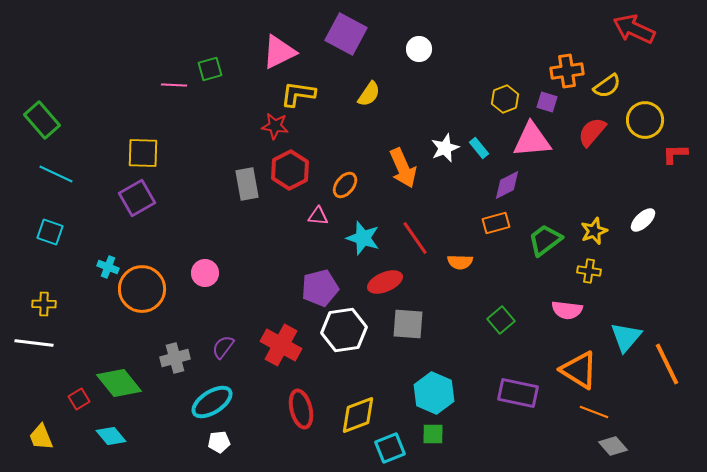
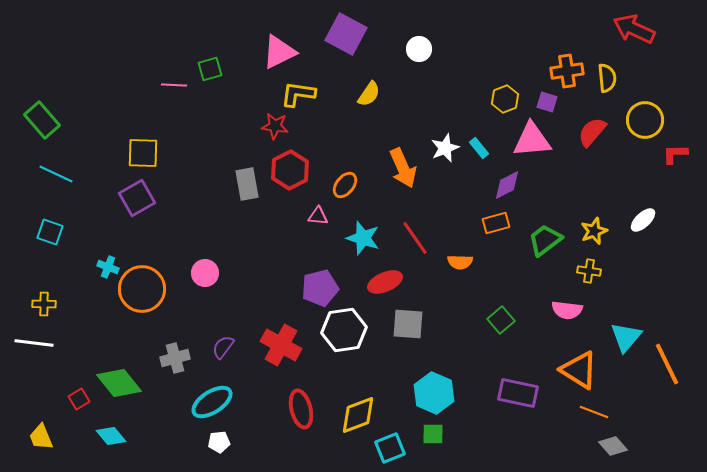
yellow semicircle at (607, 86): moved 8 px up; rotated 60 degrees counterclockwise
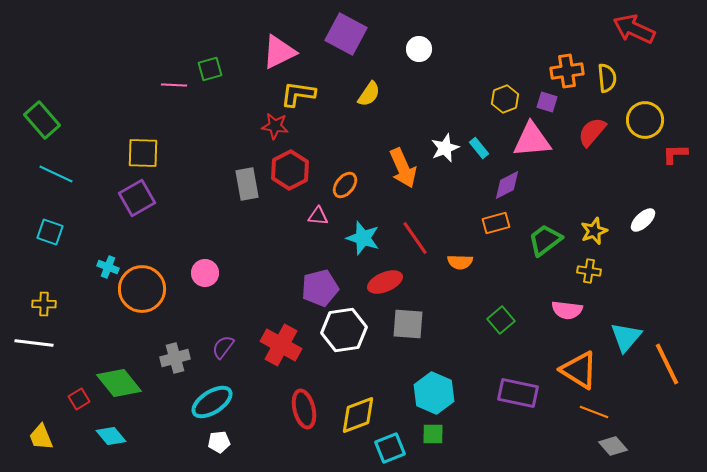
red ellipse at (301, 409): moved 3 px right
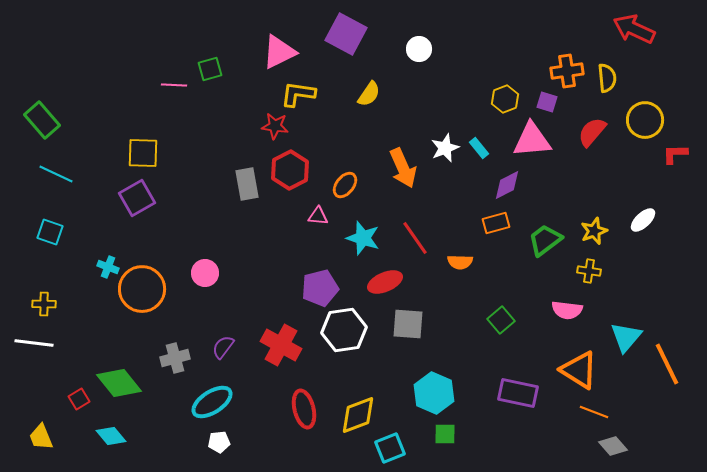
green square at (433, 434): moved 12 px right
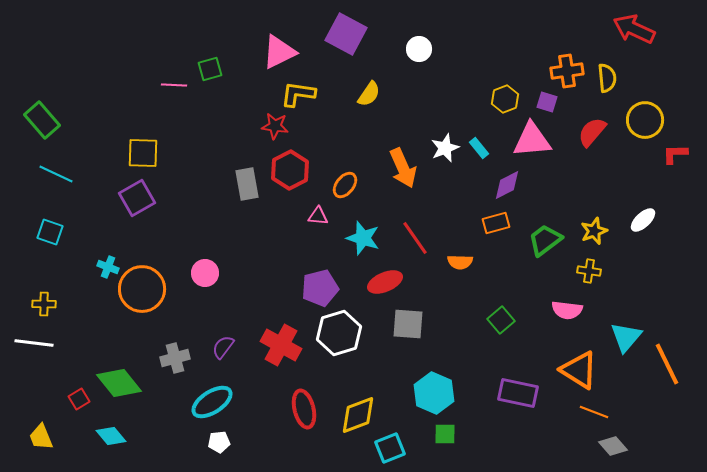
white hexagon at (344, 330): moved 5 px left, 3 px down; rotated 9 degrees counterclockwise
